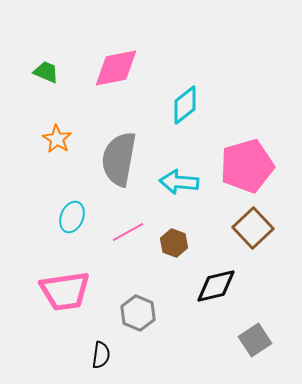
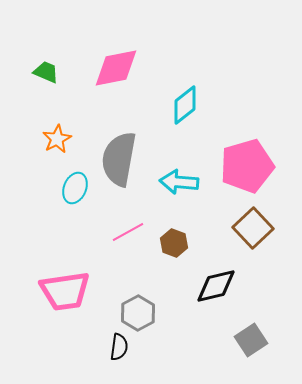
orange star: rotated 12 degrees clockwise
cyan ellipse: moved 3 px right, 29 px up
gray hexagon: rotated 8 degrees clockwise
gray square: moved 4 px left
black semicircle: moved 18 px right, 8 px up
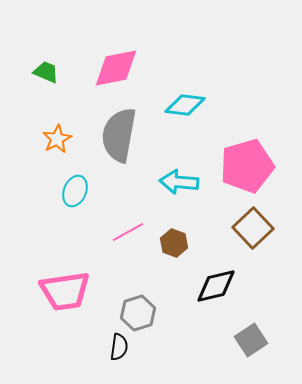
cyan diamond: rotated 45 degrees clockwise
gray semicircle: moved 24 px up
cyan ellipse: moved 3 px down
gray hexagon: rotated 12 degrees clockwise
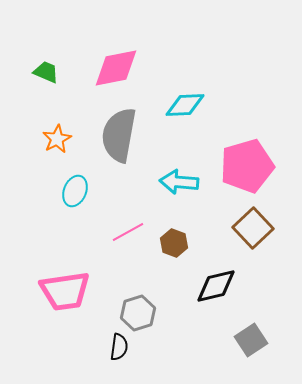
cyan diamond: rotated 9 degrees counterclockwise
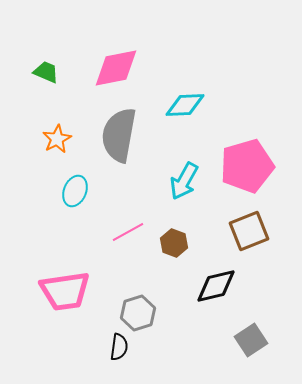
cyan arrow: moved 5 px right, 1 px up; rotated 66 degrees counterclockwise
brown square: moved 4 px left, 3 px down; rotated 21 degrees clockwise
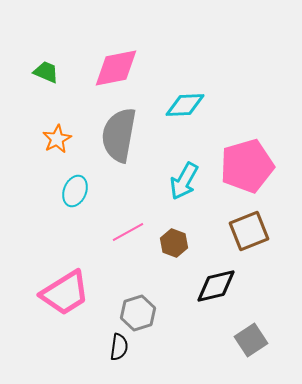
pink trapezoid: moved 2 px down; rotated 24 degrees counterclockwise
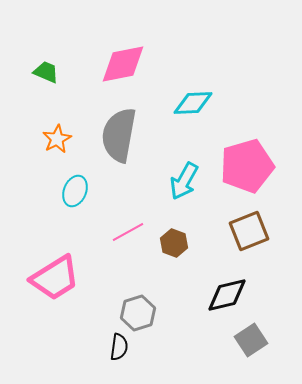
pink diamond: moved 7 px right, 4 px up
cyan diamond: moved 8 px right, 2 px up
black diamond: moved 11 px right, 9 px down
pink trapezoid: moved 10 px left, 15 px up
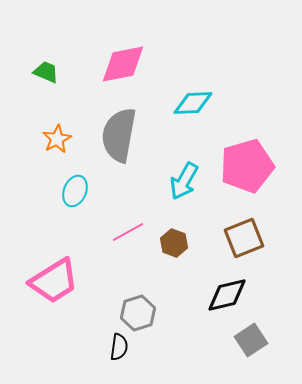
brown square: moved 5 px left, 7 px down
pink trapezoid: moved 1 px left, 3 px down
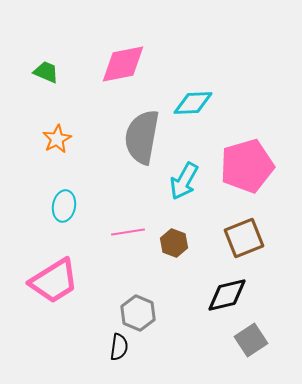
gray semicircle: moved 23 px right, 2 px down
cyan ellipse: moved 11 px left, 15 px down; rotated 12 degrees counterclockwise
pink line: rotated 20 degrees clockwise
gray hexagon: rotated 20 degrees counterclockwise
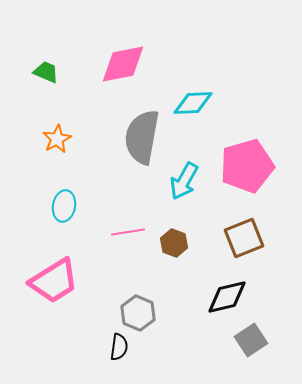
black diamond: moved 2 px down
